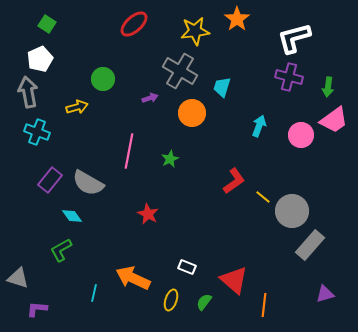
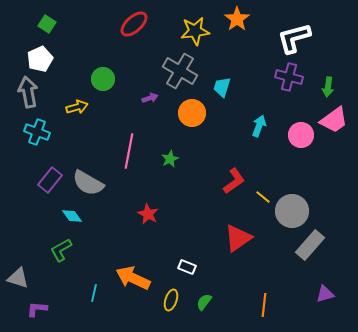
red triangle: moved 4 px right, 42 px up; rotated 44 degrees clockwise
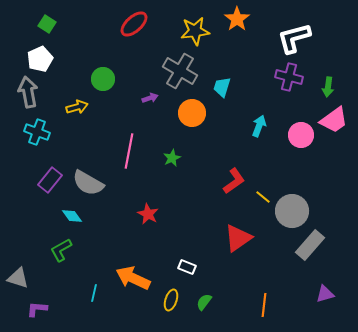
green star: moved 2 px right, 1 px up
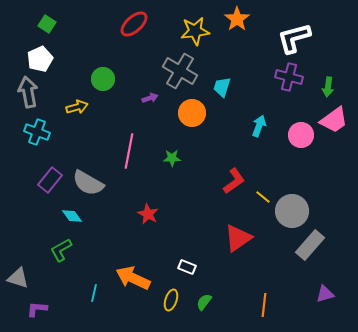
green star: rotated 24 degrees clockwise
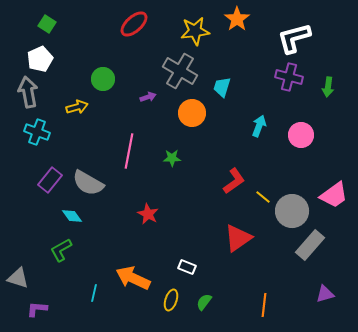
purple arrow: moved 2 px left, 1 px up
pink trapezoid: moved 75 px down
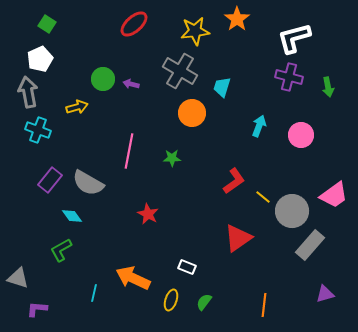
green arrow: rotated 18 degrees counterclockwise
purple arrow: moved 17 px left, 13 px up; rotated 147 degrees counterclockwise
cyan cross: moved 1 px right, 2 px up
